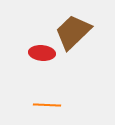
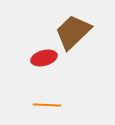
red ellipse: moved 2 px right, 5 px down; rotated 20 degrees counterclockwise
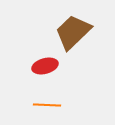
red ellipse: moved 1 px right, 8 px down
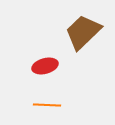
brown trapezoid: moved 10 px right
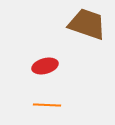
brown trapezoid: moved 4 px right, 8 px up; rotated 63 degrees clockwise
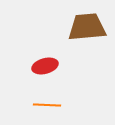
brown trapezoid: moved 3 px down; rotated 24 degrees counterclockwise
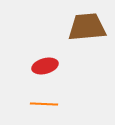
orange line: moved 3 px left, 1 px up
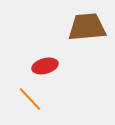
orange line: moved 14 px left, 5 px up; rotated 44 degrees clockwise
